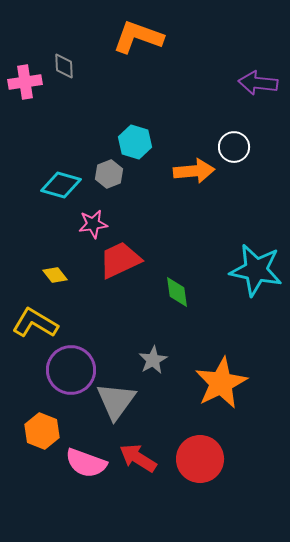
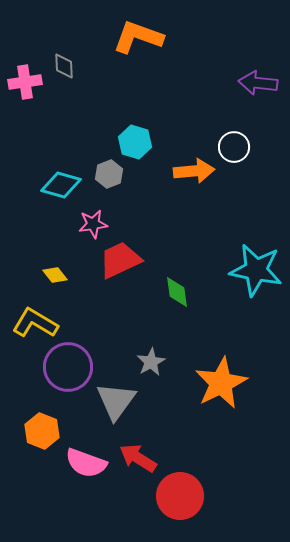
gray star: moved 2 px left, 2 px down
purple circle: moved 3 px left, 3 px up
red circle: moved 20 px left, 37 px down
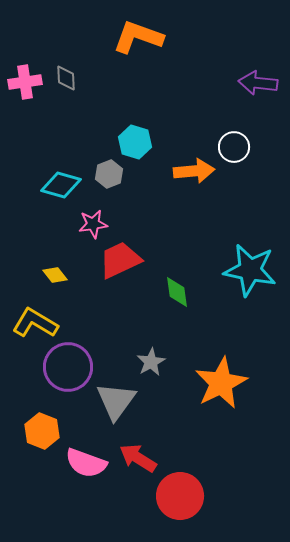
gray diamond: moved 2 px right, 12 px down
cyan star: moved 6 px left
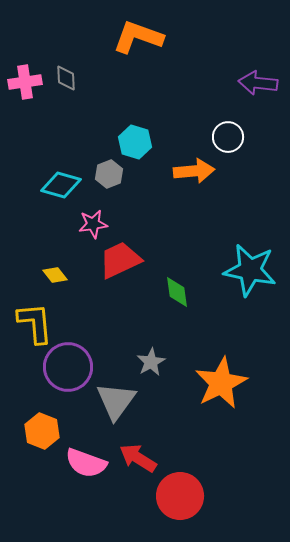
white circle: moved 6 px left, 10 px up
yellow L-shape: rotated 54 degrees clockwise
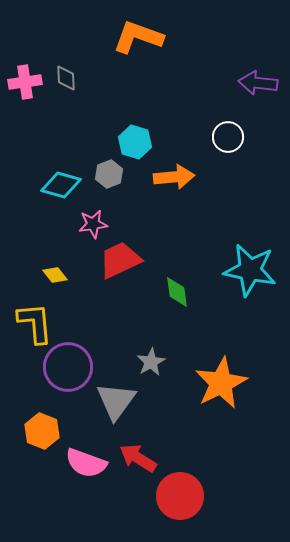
orange arrow: moved 20 px left, 6 px down
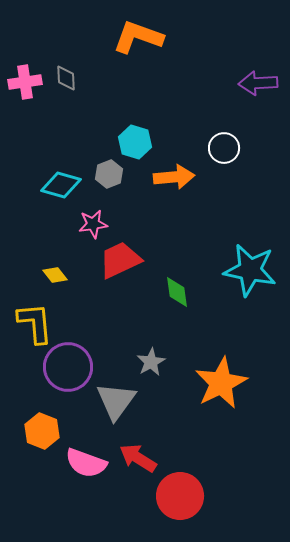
purple arrow: rotated 9 degrees counterclockwise
white circle: moved 4 px left, 11 px down
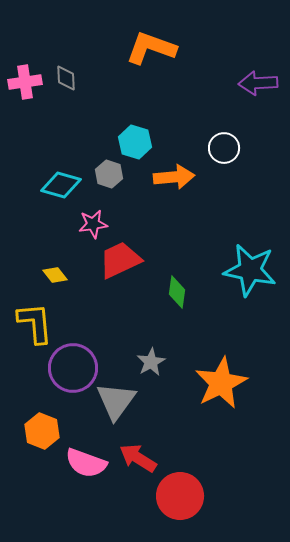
orange L-shape: moved 13 px right, 11 px down
gray hexagon: rotated 20 degrees counterclockwise
green diamond: rotated 16 degrees clockwise
purple circle: moved 5 px right, 1 px down
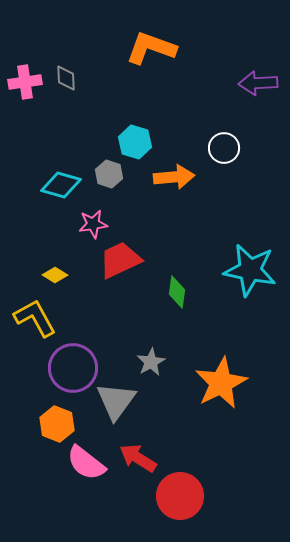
yellow diamond: rotated 20 degrees counterclockwise
yellow L-shape: moved 5 px up; rotated 24 degrees counterclockwise
orange hexagon: moved 15 px right, 7 px up
pink semicircle: rotated 18 degrees clockwise
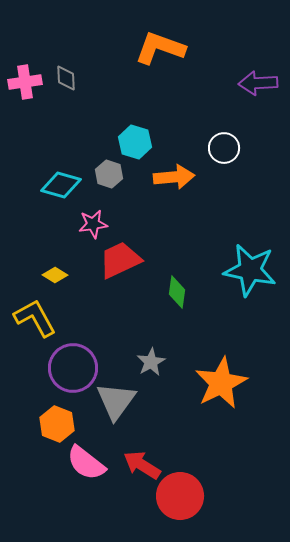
orange L-shape: moved 9 px right
red arrow: moved 4 px right, 7 px down
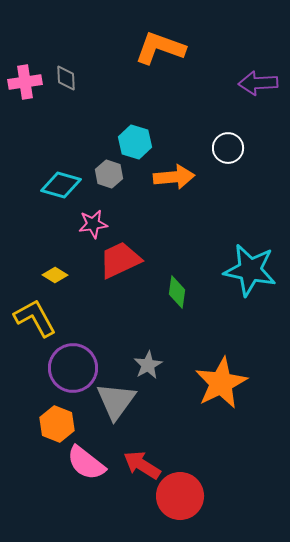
white circle: moved 4 px right
gray star: moved 3 px left, 3 px down
